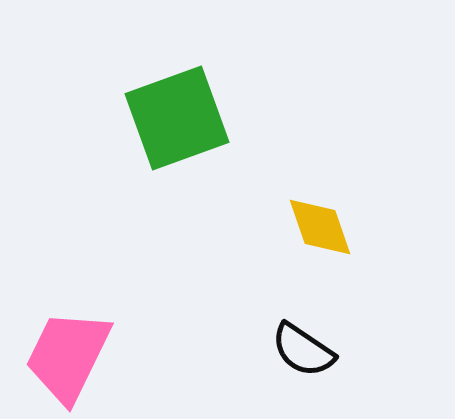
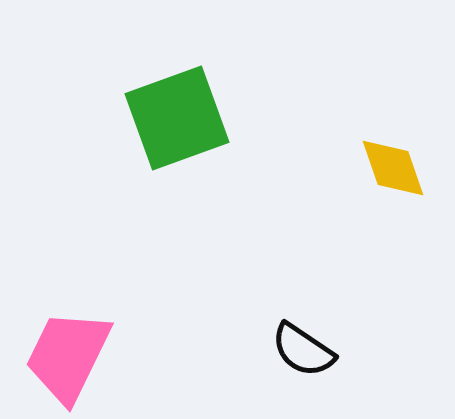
yellow diamond: moved 73 px right, 59 px up
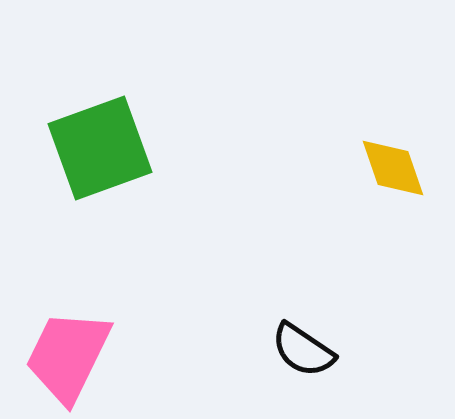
green square: moved 77 px left, 30 px down
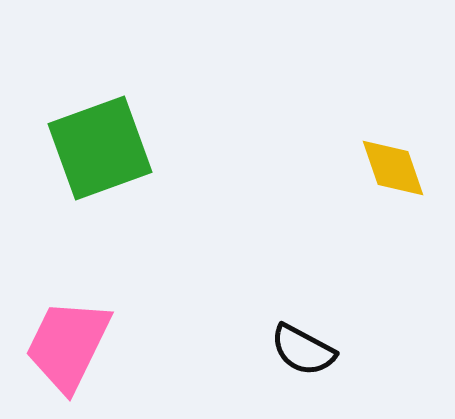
black semicircle: rotated 6 degrees counterclockwise
pink trapezoid: moved 11 px up
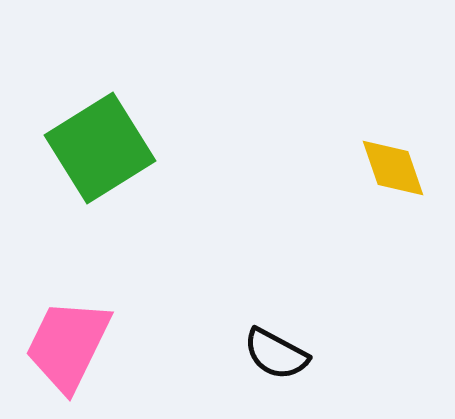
green square: rotated 12 degrees counterclockwise
black semicircle: moved 27 px left, 4 px down
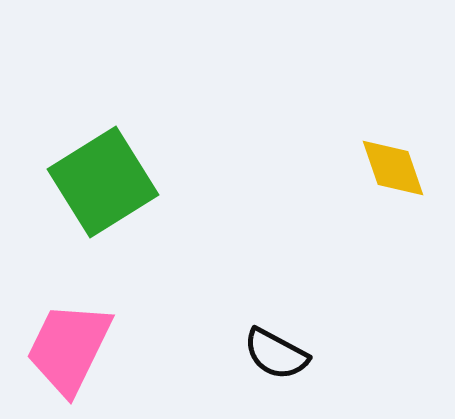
green square: moved 3 px right, 34 px down
pink trapezoid: moved 1 px right, 3 px down
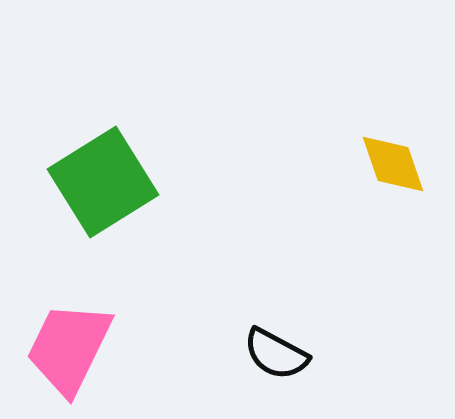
yellow diamond: moved 4 px up
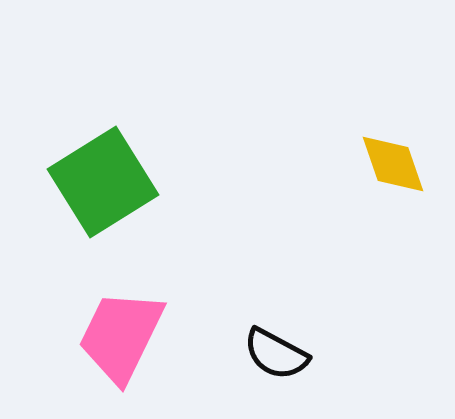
pink trapezoid: moved 52 px right, 12 px up
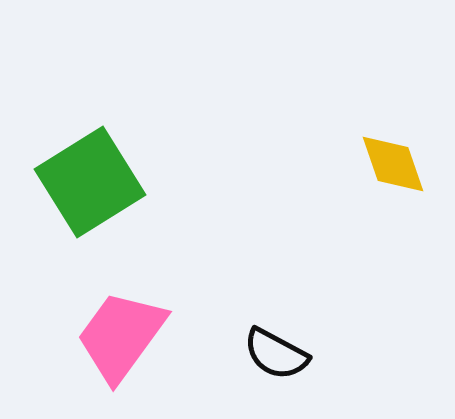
green square: moved 13 px left
pink trapezoid: rotated 10 degrees clockwise
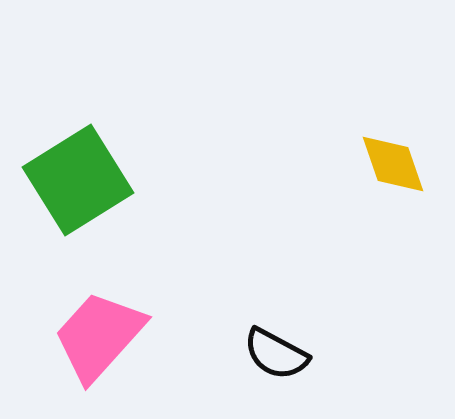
green square: moved 12 px left, 2 px up
pink trapezoid: moved 22 px left; rotated 6 degrees clockwise
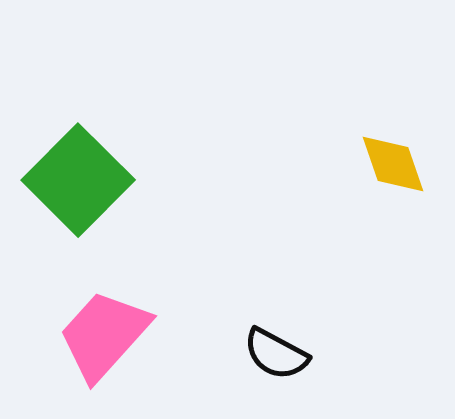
green square: rotated 13 degrees counterclockwise
pink trapezoid: moved 5 px right, 1 px up
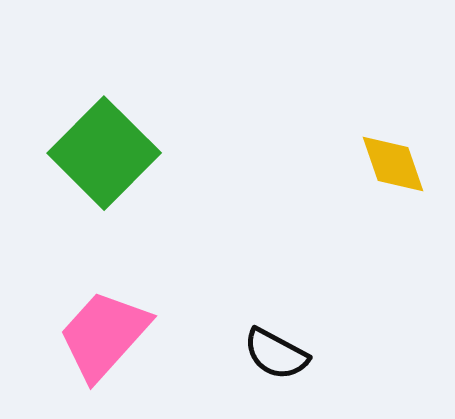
green square: moved 26 px right, 27 px up
